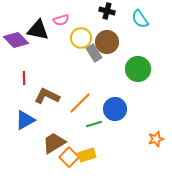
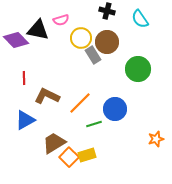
gray rectangle: moved 1 px left, 2 px down
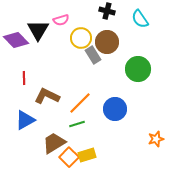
black triangle: rotated 50 degrees clockwise
green line: moved 17 px left
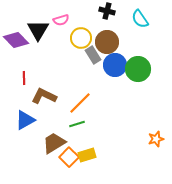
brown L-shape: moved 3 px left
blue circle: moved 44 px up
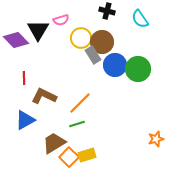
brown circle: moved 5 px left
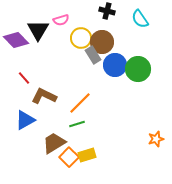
red line: rotated 40 degrees counterclockwise
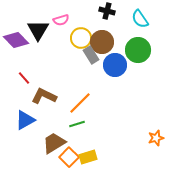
gray rectangle: moved 2 px left
green circle: moved 19 px up
orange star: moved 1 px up
yellow rectangle: moved 1 px right, 2 px down
